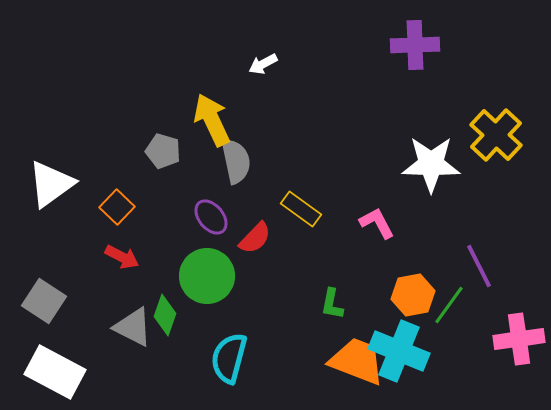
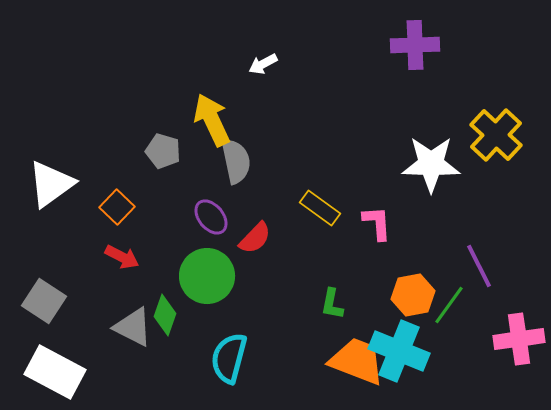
yellow rectangle: moved 19 px right, 1 px up
pink L-shape: rotated 24 degrees clockwise
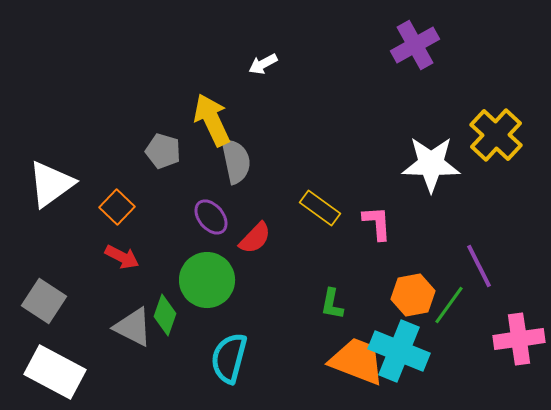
purple cross: rotated 27 degrees counterclockwise
green circle: moved 4 px down
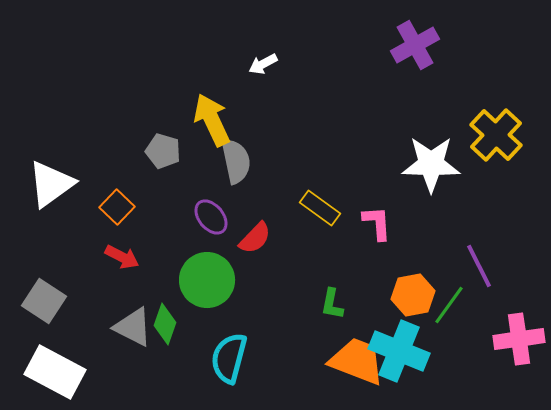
green diamond: moved 9 px down
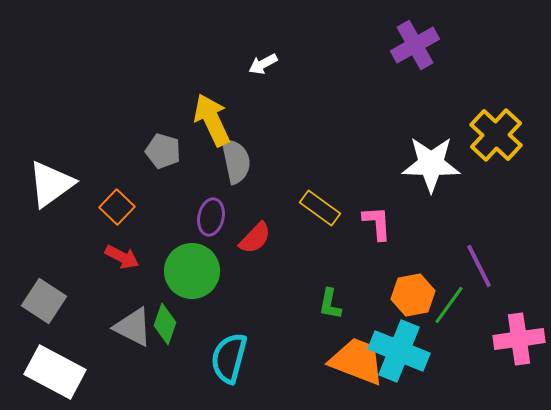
purple ellipse: rotated 51 degrees clockwise
green circle: moved 15 px left, 9 px up
green L-shape: moved 2 px left
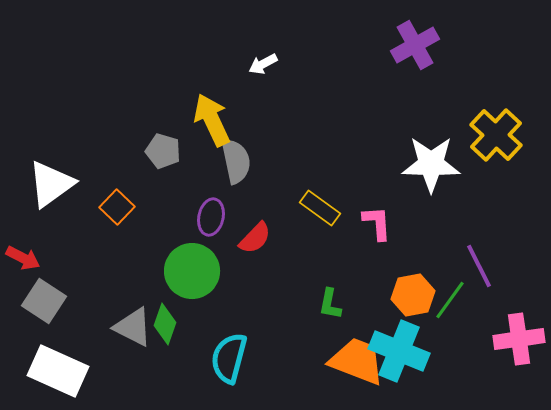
red arrow: moved 99 px left, 1 px down
green line: moved 1 px right, 5 px up
white rectangle: moved 3 px right, 1 px up; rotated 4 degrees counterclockwise
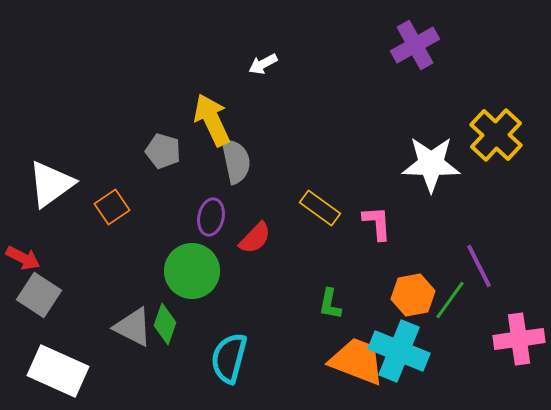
orange square: moved 5 px left; rotated 12 degrees clockwise
gray square: moved 5 px left, 6 px up
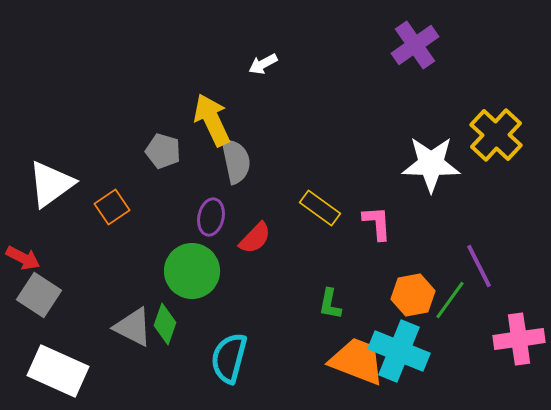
purple cross: rotated 6 degrees counterclockwise
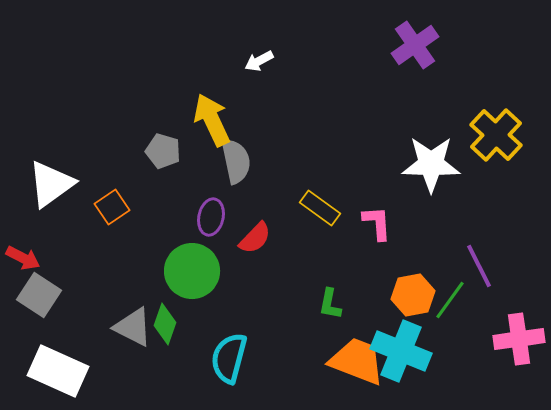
white arrow: moved 4 px left, 3 px up
cyan cross: moved 2 px right
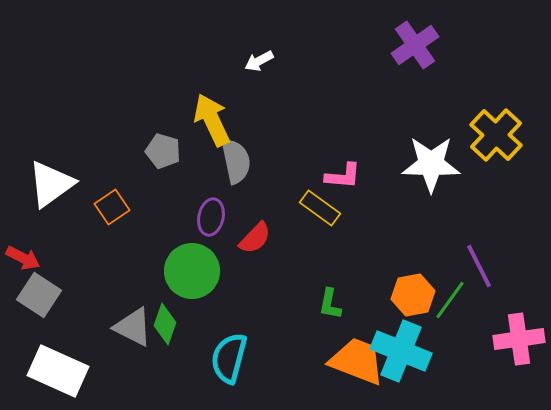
pink L-shape: moved 34 px left, 47 px up; rotated 99 degrees clockwise
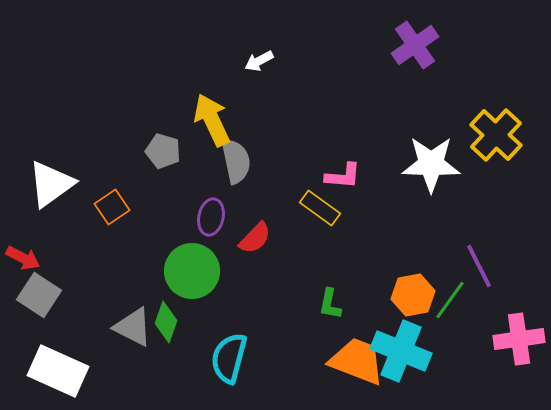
green diamond: moved 1 px right, 2 px up
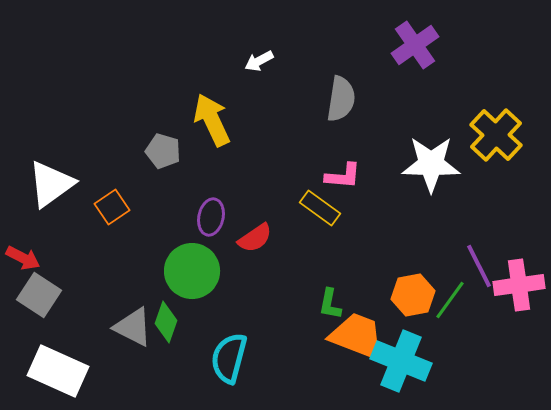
gray semicircle: moved 105 px right, 62 px up; rotated 21 degrees clockwise
red semicircle: rotated 12 degrees clockwise
pink cross: moved 54 px up
cyan cross: moved 10 px down
orange trapezoid: moved 25 px up
